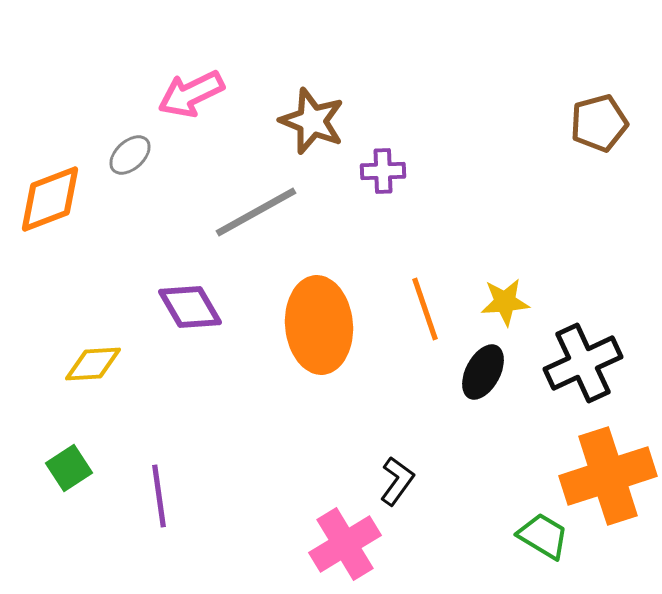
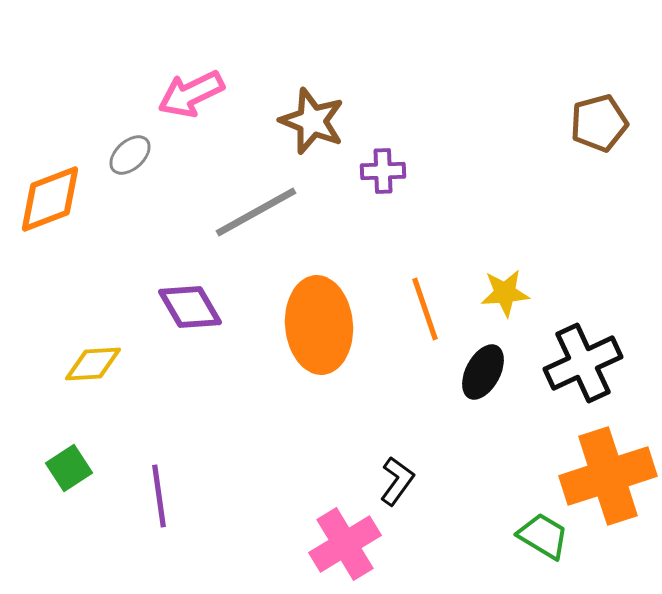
yellow star: moved 9 px up
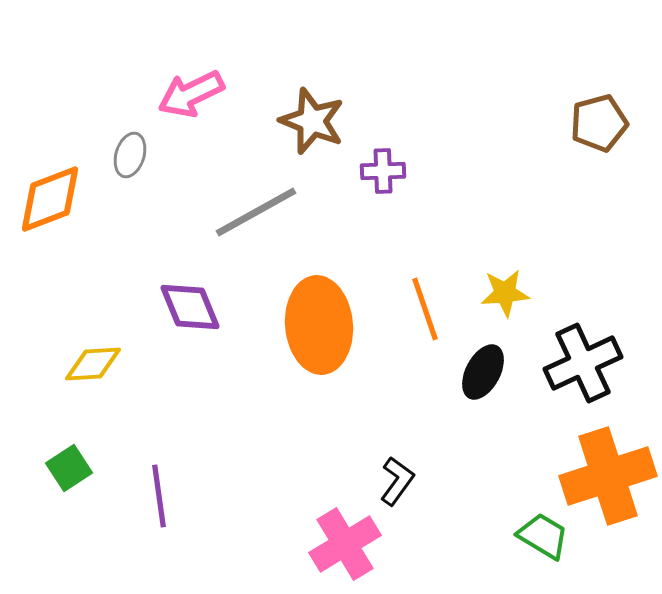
gray ellipse: rotated 30 degrees counterclockwise
purple diamond: rotated 8 degrees clockwise
